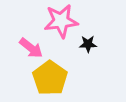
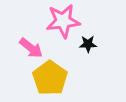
pink star: moved 2 px right
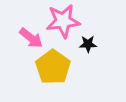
pink arrow: moved 10 px up
yellow pentagon: moved 3 px right, 11 px up
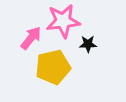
pink arrow: rotated 90 degrees counterclockwise
yellow pentagon: rotated 24 degrees clockwise
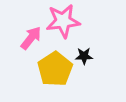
black star: moved 4 px left, 12 px down
yellow pentagon: moved 2 px right, 2 px down; rotated 20 degrees counterclockwise
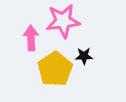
pink arrow: rotated 40 degrees counterclockwise
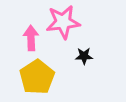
pink star: moved 1 px down
yellow pentagon: moved 18 px left, 8 px down
